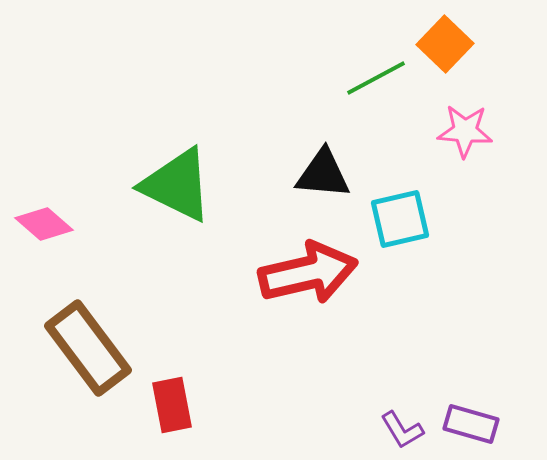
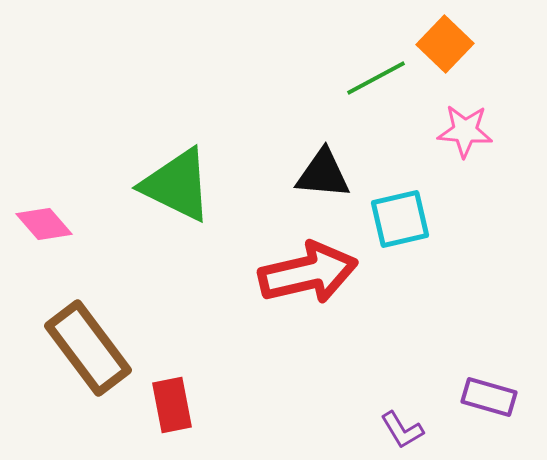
pink diamond: rotated 8 degrees clockwise
purple rectangle: moved 18 px right, 27 px up
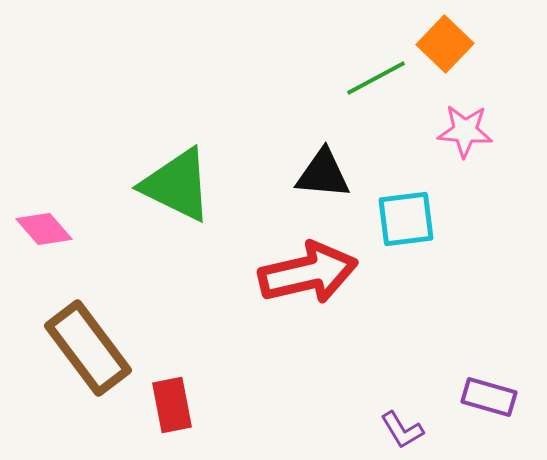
cyan square: moved 6 px right; rotated 6 degrees clockwise
pink diamond: moved 5 px down
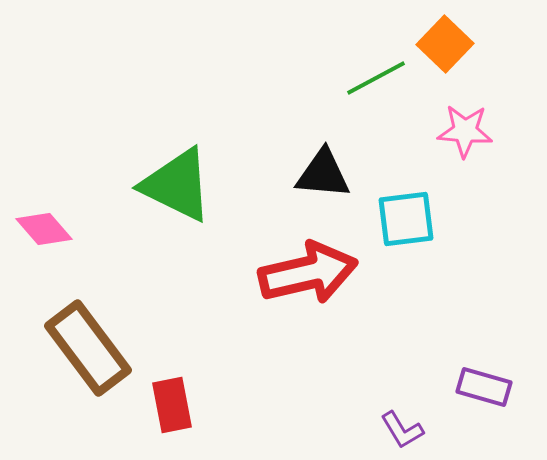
purple rectangle: moved 5 px left, 10 px up
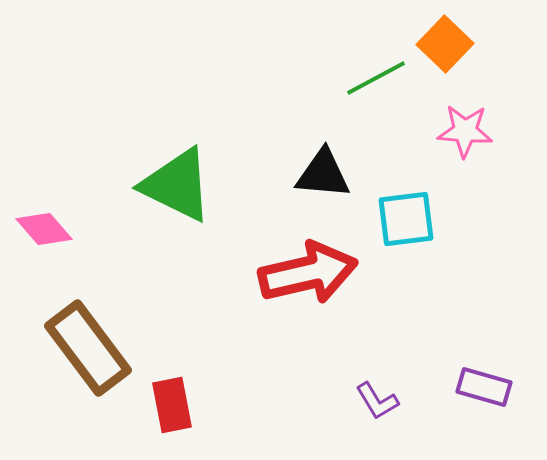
purple L-shape: moved 25 px left, 29 px up
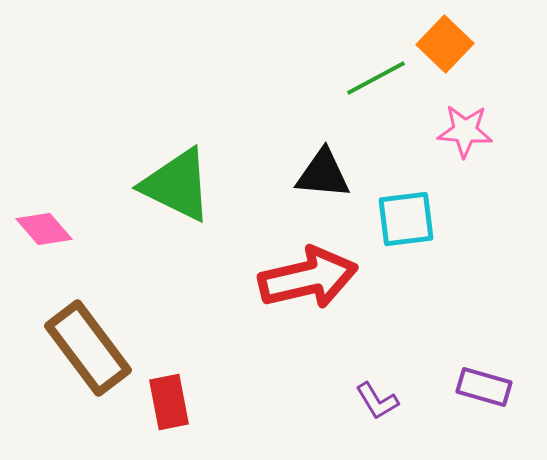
red arrow: moved 5 px down
red rectangle: moved 3 px left, 3 px up
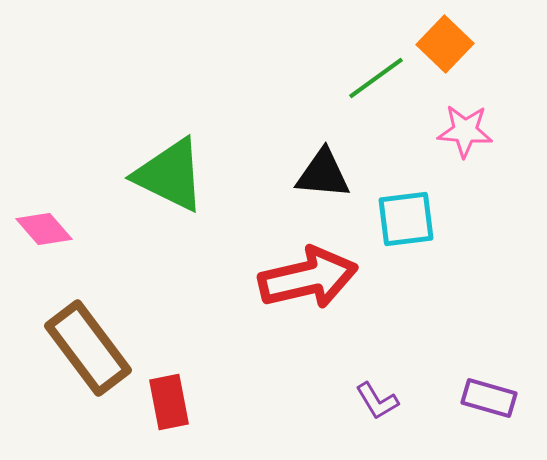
green line: rotated 8 degrees counterclockwise
green triangle: moved 7 px left, 10 px up
purple rectangle: moved 5 px right, 11 px down
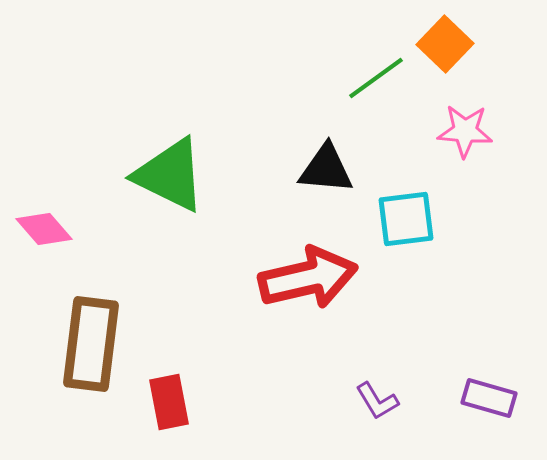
black triangle: moved 3 px right, 5 px up
brown rectangle: moved 3 px right, 4 px up; rotated 44 degrees clockwise
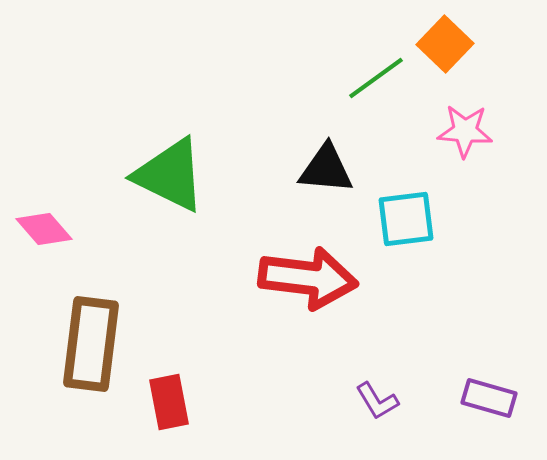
red arrow: rotated 20 degrees clockwise
